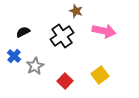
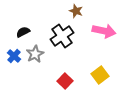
gray star: moved 12 px up
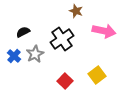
black cross: moved 3 px down
yellow square: moved 3 px left
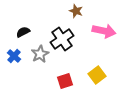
gray star: moved 5 px right
red square: rotated 28 degrees clockwise
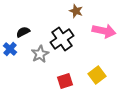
blue cross: moved 4 px left, 7 px up
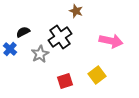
pink arrow: moved 7 px right, 10 px down
black cross: moved 2 px left, 2 px up
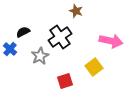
gray star: moved 2 px down
yellow square: moved 3 px left, 8 px up
